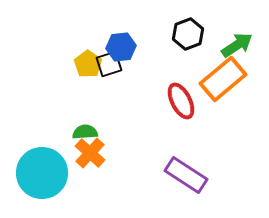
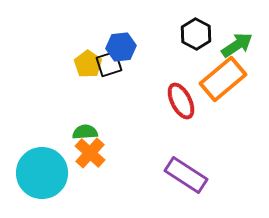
black hexagon: moved 8 px right; rotated 12 degrees counterclockwise
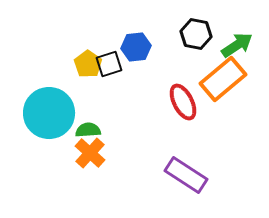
black hexagon: rotated 16 degrees counterclockwise
blue hexagon: moved 15 px right
red ellipse: moved 2 px right, 1 px down
green semicircle: moved 3 px right, 2 px up
cyan circle: moved 7 px right, 60 px up
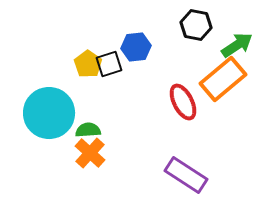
black hexagon: moved 9 px up
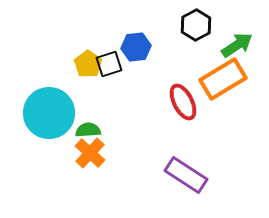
black hexagon: rotated 20 degrees clockwise
orange rectangle: rotated 9 degrees clockwise
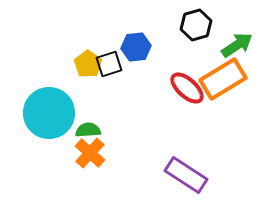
black hexagon: rotated 12 degrees clockwise
red ellipse: moved 4 px right, 14 px up; rotated 21 degrees counterclockwise
